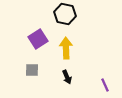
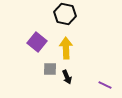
purple square: moved 1 px left, 3 px down; rotated 18 degrees counterclockwise
gray square: moved 18 px right, 1 px up
purple line: rotated 40 degrees counterclockwise
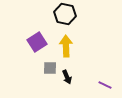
purple square: rotated 18 degrees clockwise
yellow arrow: moved 2 px up
gray square: moved 1 px up
